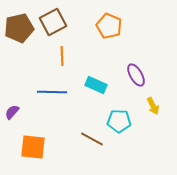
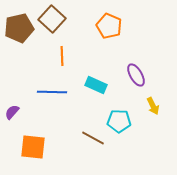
brown square: moved 1 px left, 3 px up; rotated 20 degrees counterclockwise
brown line: moved 1 px right, 1 px up
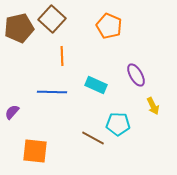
cyan pentagon: moved 1 px left, 3 px down
orange square: moved 2 px right, 4 px down
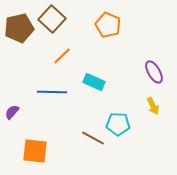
orange pentagon: moved 1 px left, 1 px up
orange line: rotated 48 degrees clockwise
purple ellipse: moved 18 px right, 3 px up
cyan rectangle: moved 2 px left, 3 px up
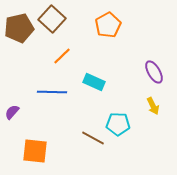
orange pentagon: rotated 20 degrees clockwise
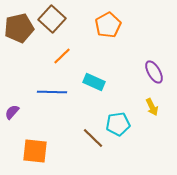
yellow arrow: moved 1 px left, 1 px down
cyan pentagon: rotated 10 degrees counterclockwise
brown line: rotated 15 degrees clockwise
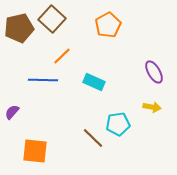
blue line: moved 9 px left, 12 px up
yellow arrow: rotated 54 degrees counterclockwise
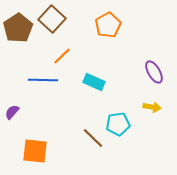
brown pentagon: moved 1 px left; rotated 20 degrees counterclockwise
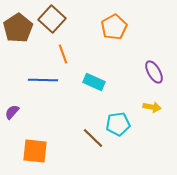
orange pentagon: moved 6 px right, 2 px down
orange line: moved 1 px right, 2 px up; rotated 66 degrees counterclockwise
